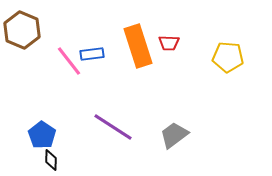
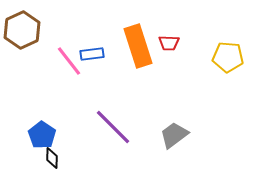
brown hexagon: rotated 12 degrees clockwise
purple line: rotated 12 degrees clockwise
black diamond: moved 1 px right, 2 px up
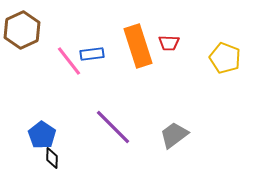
yellow pentagon: moved 3 px left, 1 px down; rotated 16 degrees clockwise
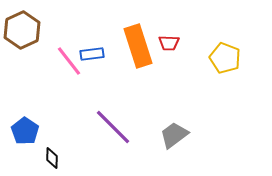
blue pentagon: moved 17 px left, 4 px up
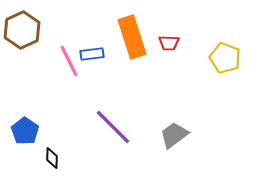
orange rectangle: moved 6 px left, 9 px up
pink line: rotated 12 degrees clockwise
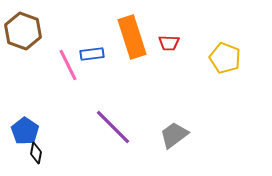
brown hexagon: moved 1 px right, 1 px down; rotated 15 degrees counterclockwise
pink line: moved 1 px left, 4 px down
black diamond: moved 16 px left, 5 px up; rotated 10 degrees clockwise
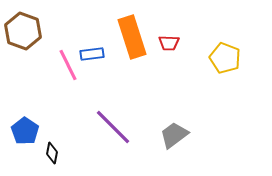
black diamond: moved 16 px right
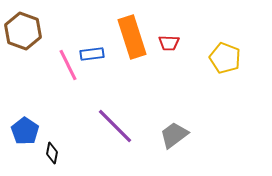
purple line: moved 2 px right, 1 px up
